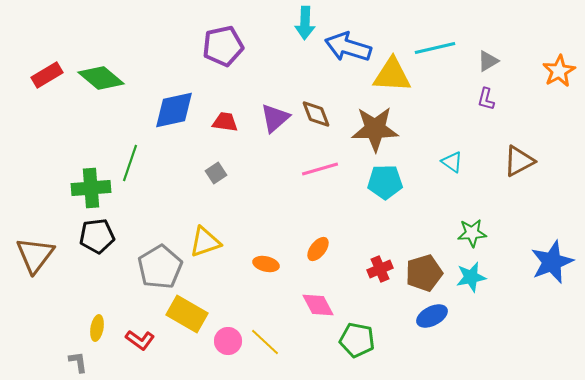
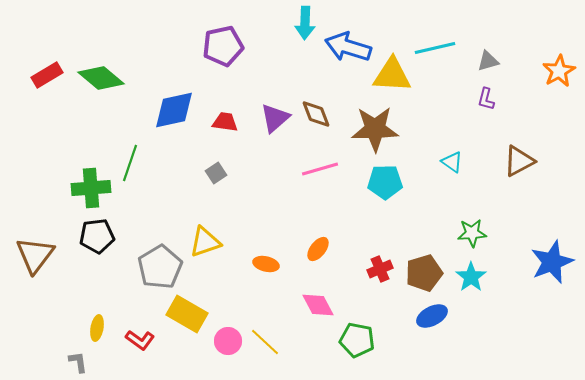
gray triangle at (488, 61): rotated 15 degrees clockwise
cyan star at (471, 277): rotated 24 degrees counterclockwise
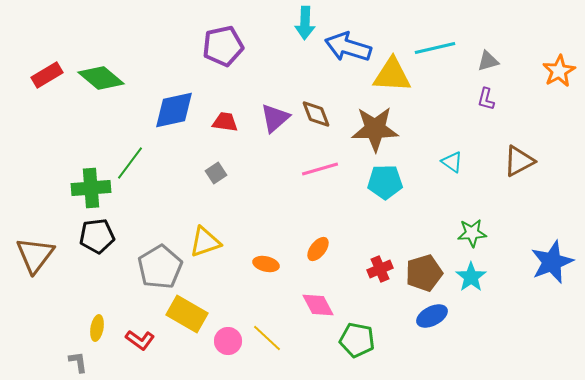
green line at (130, 163): rotated 18 degrees clockwise
yellow line at (265, 342): moved 2 px right, 4 px up
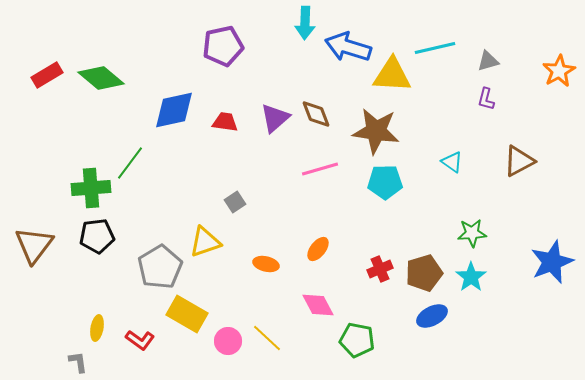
brown star at (375, 129): moved 1 px right, 2 px down; rotated 9 degrees clockwise
gray square at (216, 173): moved 19 px right, 29 px down
brown triangle at (35, 255): moved 1 px left, 10 px up
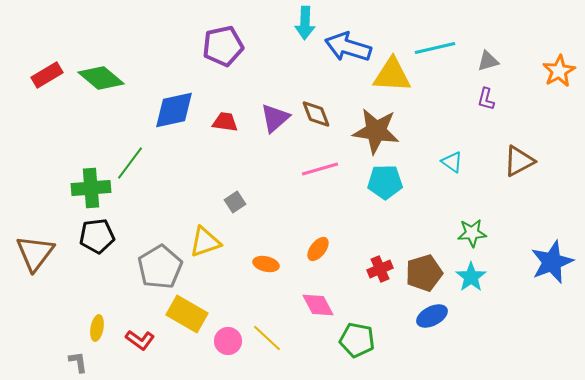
brown triangle at (34, 245): moved 1 px right, 8 px down
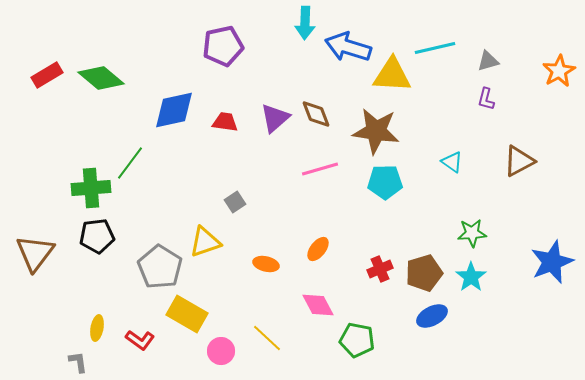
gray pentagon at (160, 267): rotated 9 degrees counterclockwise
pink circle at (228, 341): moved 7 px left, 10 px down
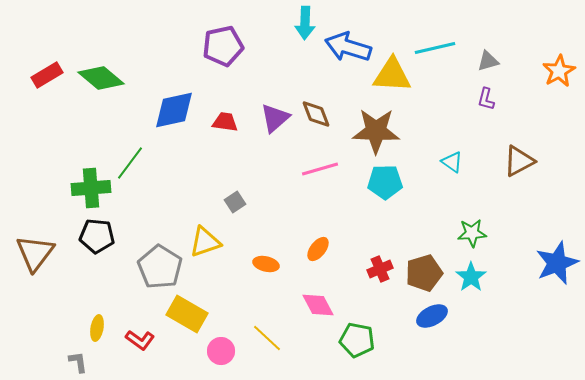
brown star at (376, 131): rotated 6 degrees counterclockwise
black pentagon at (97, 236): rotated 12 degrees clockwise
blue star at (552, 262): moved 5 px right, 1 px down
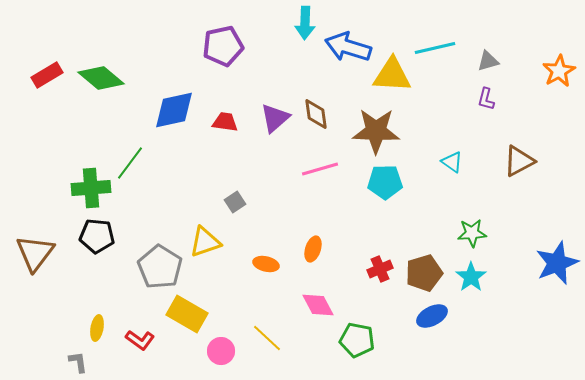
brown diamond at (316, 114): rotated 12 degrees clockwise
orange ellipse at (318, 249): moved 5 px left; rotated 20 degrees counterclockwise
